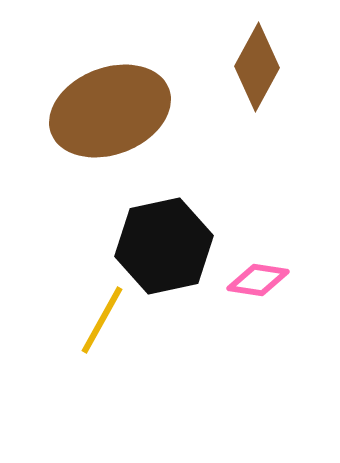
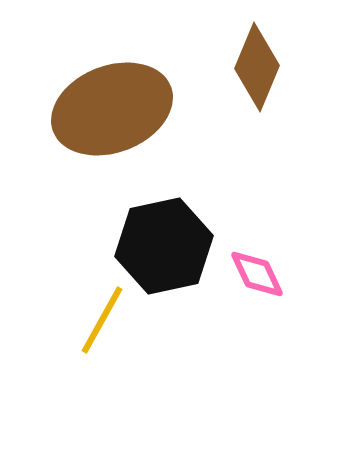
brown diamond: rotated 6 degrees counterclockwise
brown ellipse: moved 2 px right, 2 px up
pink diamond: moved 1 px left, 6 px up; rotated 56 degrees clockwise
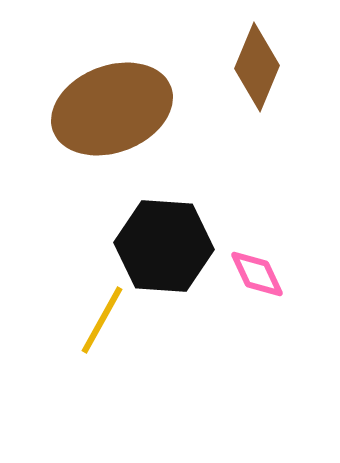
black hexagon: rotated 16 degrees clockwise
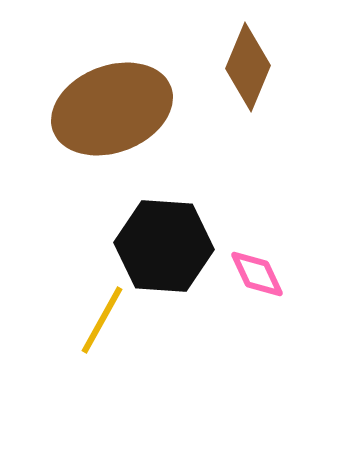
brown diamond: moved 9 px left
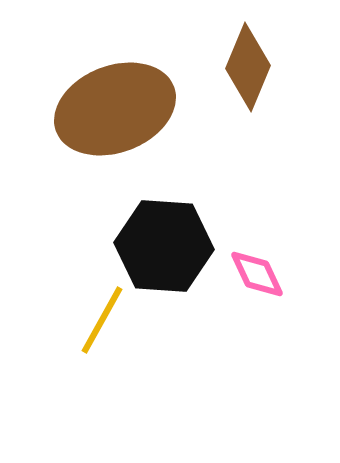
brown ellipse: moved 3 px right
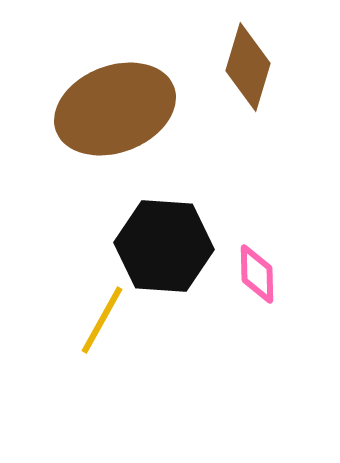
brown diamond: rotated 6 degrees counterclockwise
pink diamond: rotated 24 degrees clockwise
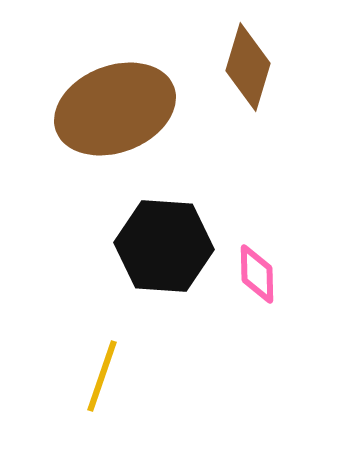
yellow line: moved 56 px down; rotated 10 degrees counterclockwise
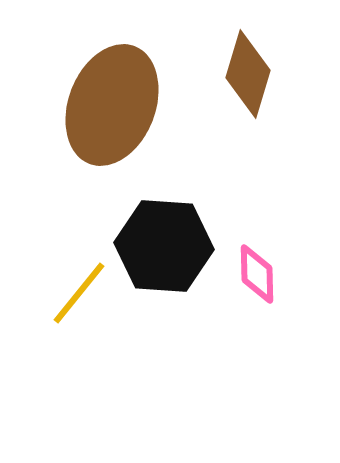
brown diamond: moved 7 px down
brown ellipse: moved 3 px left, 4 px up; rotated 48 degrees counterclockwise
yellow line: moved 23 px left, 83 px up; rotated 20 degrees clockwise
